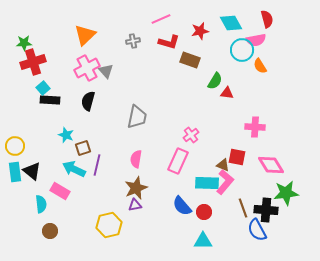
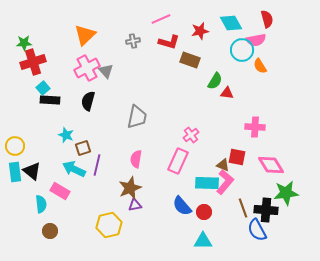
brown star at (136, 188): moved 6 px left
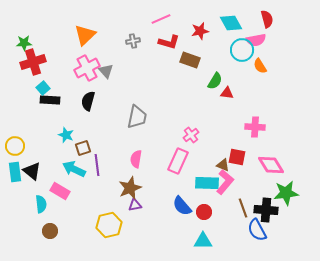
purple line at (97, 165): rotated 20 degrees counterclockwise
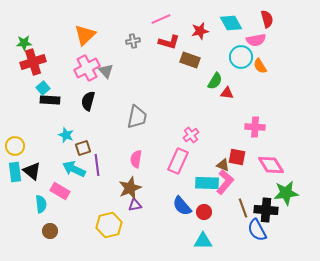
cyan circle at (242, 50): moved 1 px left, 7 px down
